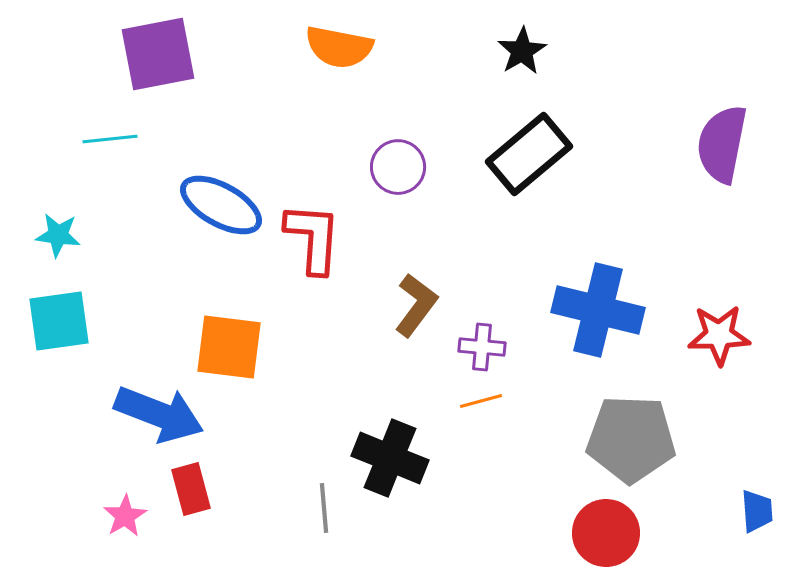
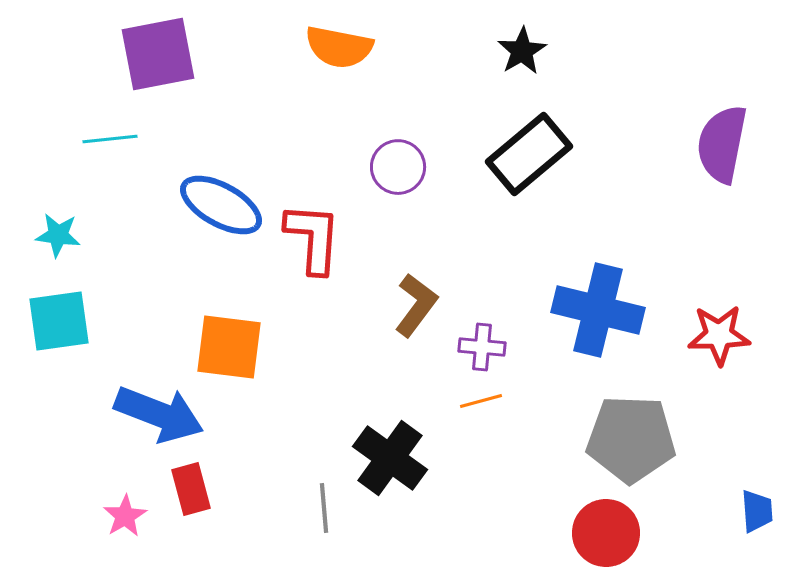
black cross: rotated 14 degrees clockwise
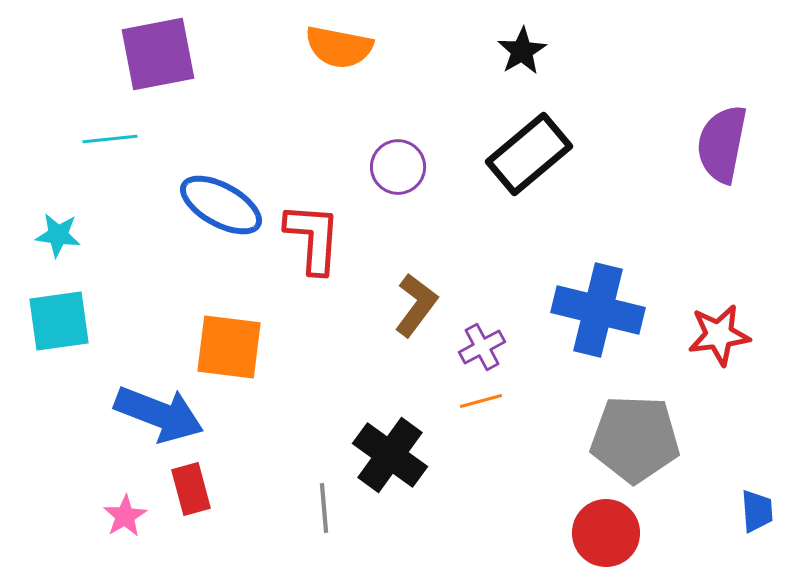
red star: rotated 6 degrees counterclockwise
purple cross: rotated 33 degrees counterclockwise
gray pentagon: moved 4 px right
black cross: moved 3 px up
